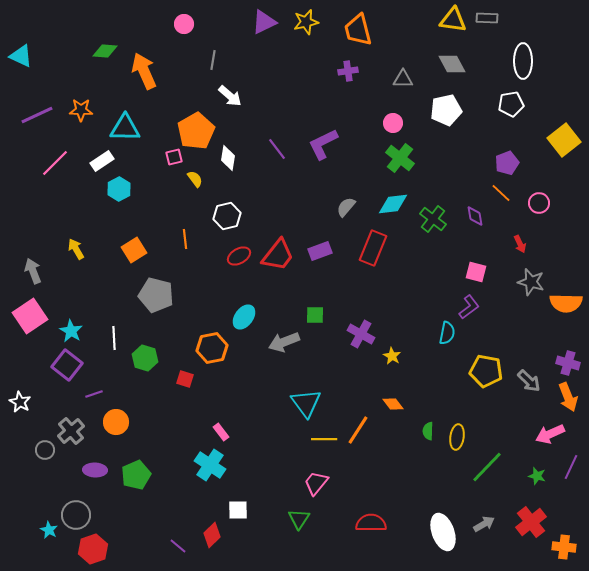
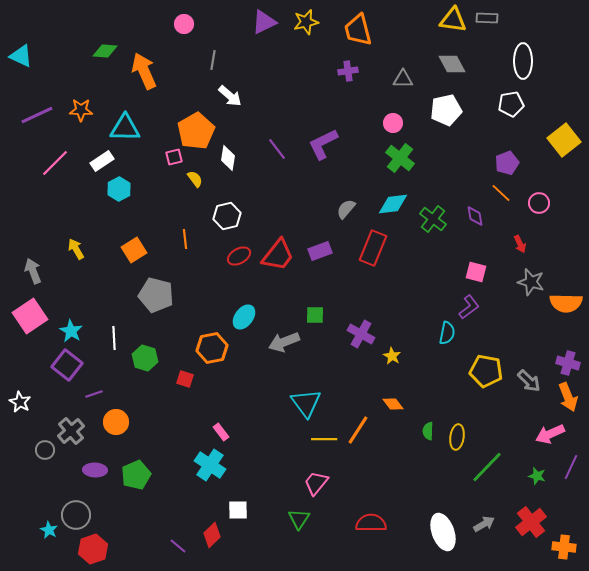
gray semicircle at (346, 207): moved 2 px down
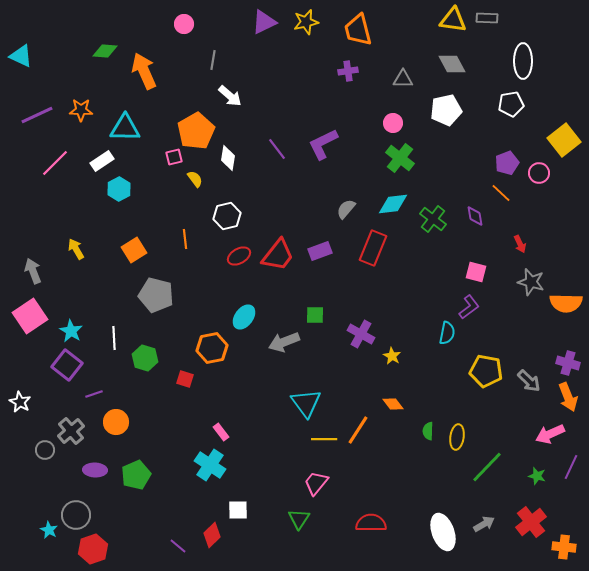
pink circle at (539, 203): moved 30 px up
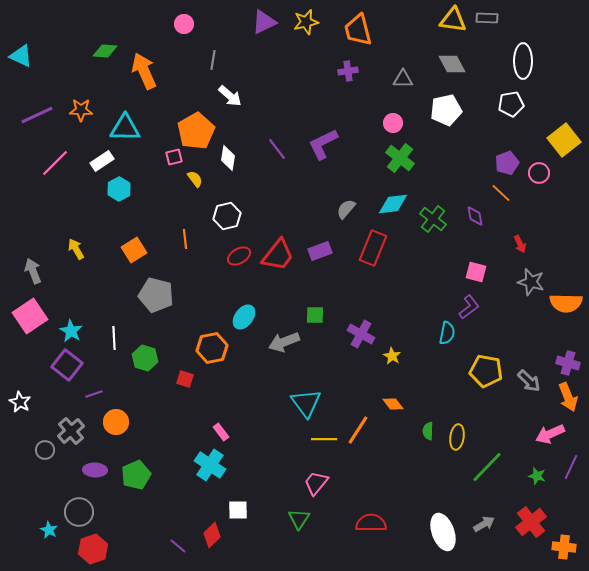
gray circle at (76, 515): moved 3 px right, 3 px up
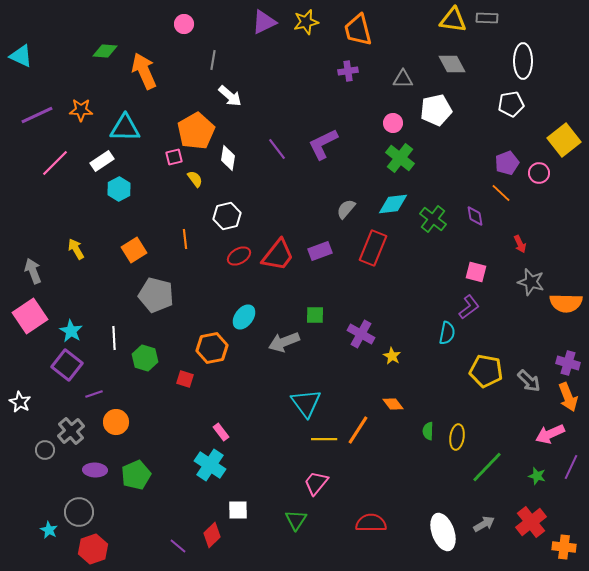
white pentagon at (446, 110): moved 10 px left
green triangle at (299, 519): moved 3 px left, 1 px down
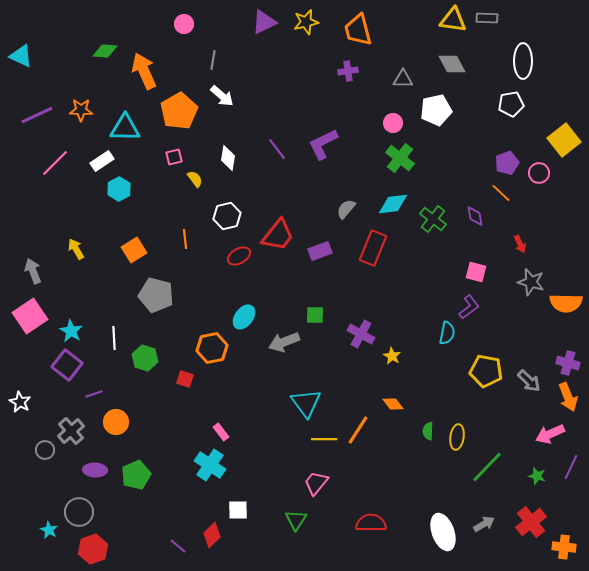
white arrow at (230, 96): moved 8 px left
orange pentagon at (196, 131): moved 17 px left, 20 px up
red trapezoid at (278, 255): moved 20 px up
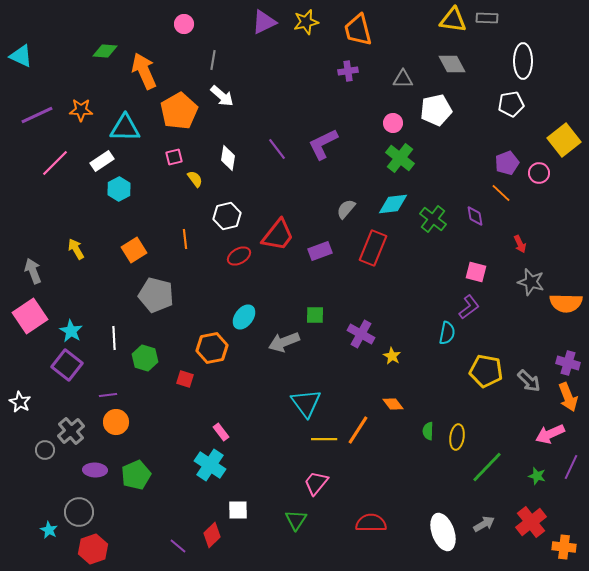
purple line at (94, 394): moved 14 px right, 1 px down; rotated 12 degrees clockwise
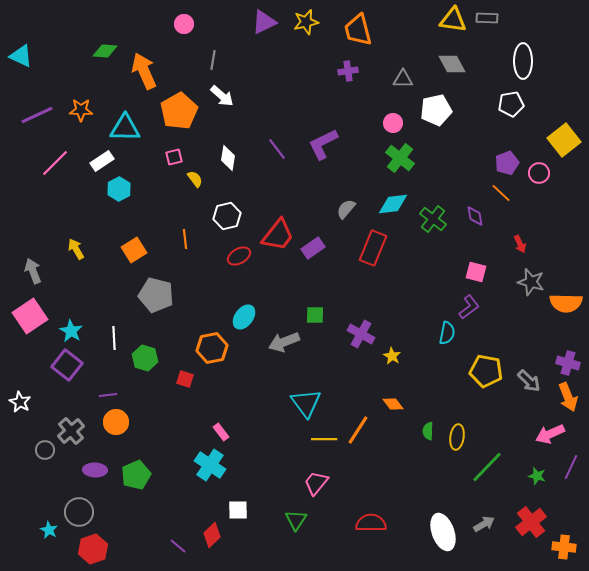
purple rectangle at (320, 251): moved 7 px left, 3 px up; rotated 15 degrees counterclockwise
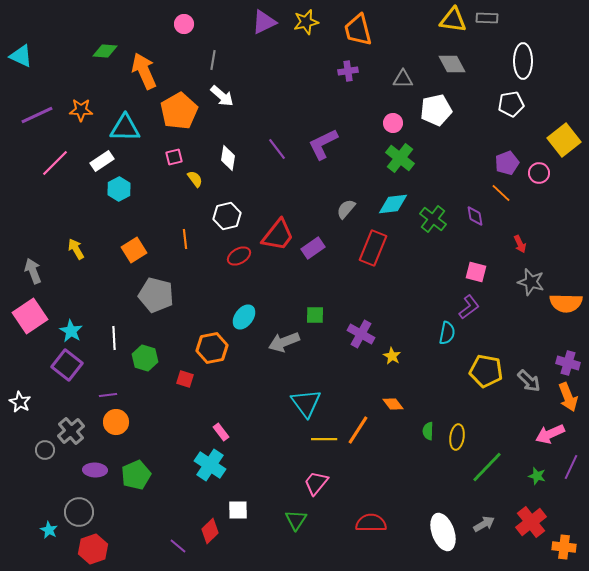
red diamond at (212, 535): moved 2 px left, 4 px up
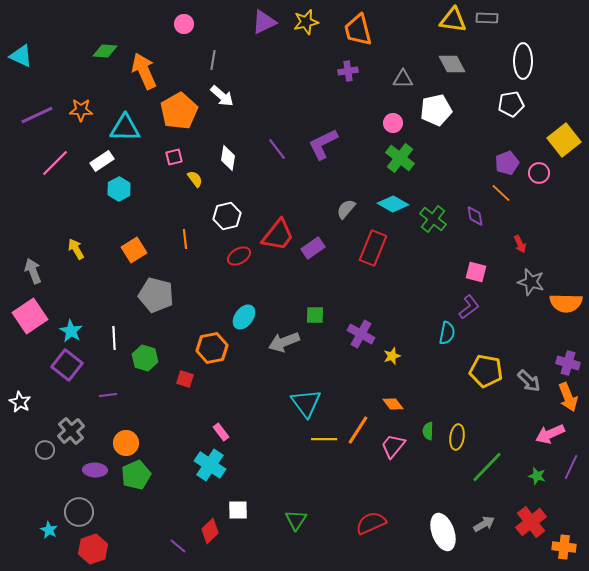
cyan diamond at (393, 204): rotated 36 degrees clockwise
yellow star at (392, 356): rotated 24 degrees clockwise
orange circle at (116, 422): moved 10 px right, 21 px down
pink trapezoid at (316, 483): moved 77 px right, 37 px up
red semicircle at (371, 523): rotated 24 degrees counterclockwise
